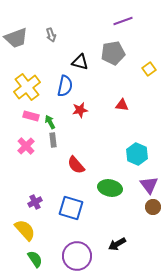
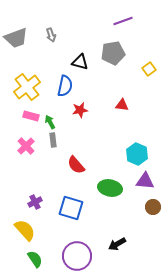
purple triangle: moved 4 px left, 4 px up; rotated 48 degrees counterclockwise
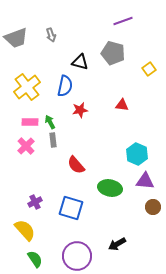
gray pentagon: rotated 25 degrees clockwise
pink rectangle: moved 1 px left, 6 px down; rotated 14 degrees counterclockwise
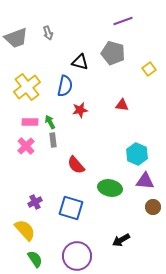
gray arrow: moved 3 px left, 2 px up
black arrow: moved 4 px right, 4 px up
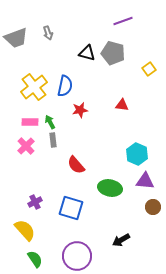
black triangle: moved 7 px right, 9 px up
yellow cross: moved 7 px right
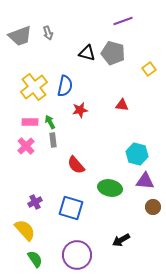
gray trapezoid: moved 4 px right, 2 px up
cyan hexagon: rotated 10 degrees counterclockwise
purple circle: moved 1 px up
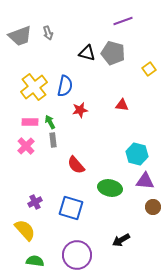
green semicircle: moved 2 px down; rotated 48 degrees counterclockwise
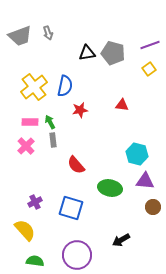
purple line: moved 27 px right, 24 px down
black triangle: rotated 24 degrees counterclockwise
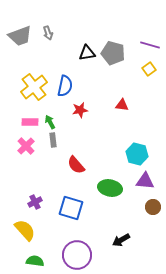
purple line: rotated 36 degrees clockwise
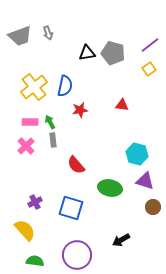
purple line: rotated 54 degrees counterclockwise
purple triangle: rotated 12 degrees clockwise
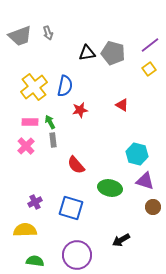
red triangle: rotated 24 degrees clockwise
yellow semicircle: rotated 50 degrees counterclockwise
